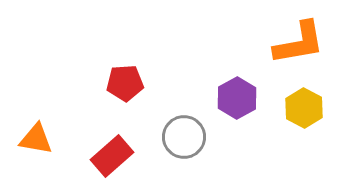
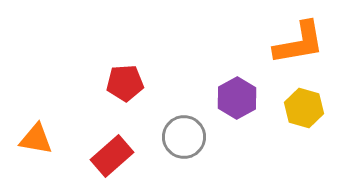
yellow hexagon: rotated 12 degrees counterclockwise
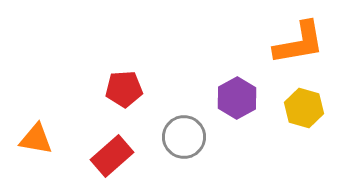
red pentagon: moved 1 px left, 6 px down
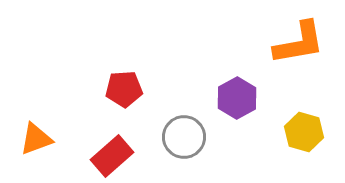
yellow hexagon: moved 24 px down
orange triangle: rotated 30 degrees counterclockwise
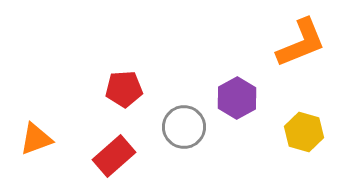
orange L-shape: moved 2 px right; rotated 12 degrees counterclockwise
gray circle: moved 10 px up
red rectangle: moved 2 px right
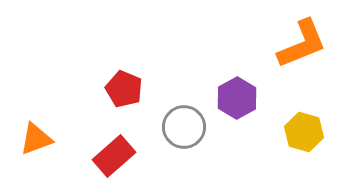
orange L-shape: moved 1 px right, 1 px down
red pentagon: rotated 27 degrees clockwise
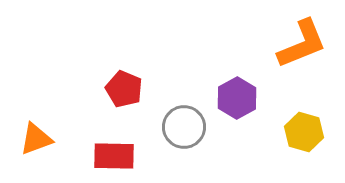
red rectangle: rotated 42 degrees clockwise
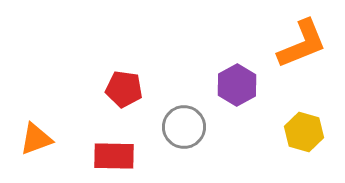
red pentagon: rotated 15 degrees counterclockwise
purple hexagon: moved 13 px up
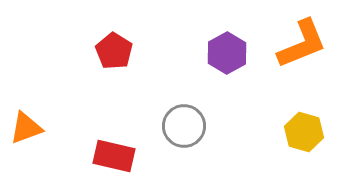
purple hexagon: moved 10 px left, 32 px up
red pentagon: moved 10 px left, 38 px up; rotated 24 degrees clockwise
gray circle: moved 1 px up
orange triangle: moved 10 px left, 11 px up
red rectangle: rotated 12 degrees clockwise
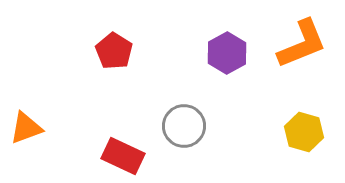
red rectangle: moved 9 px right; rotated 12 degrees clockwise
